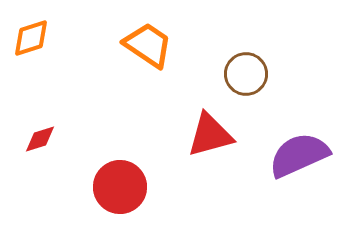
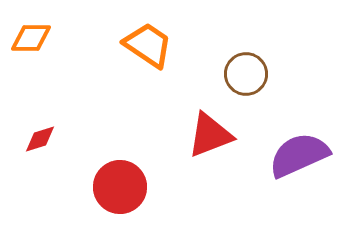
orange diamond: rotated 18 degrees clockwise
red triangle: rotated 6 degrees counterclockwise
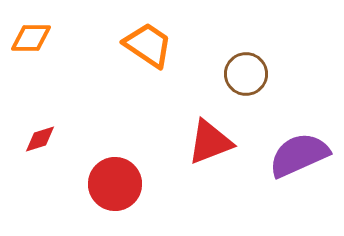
red triangle: moved 7 px down
red circle: moved 5 px left, 3 px up
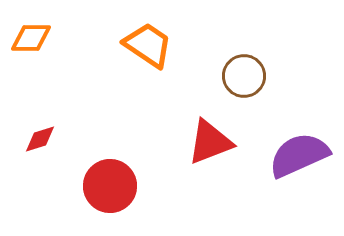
brown circle: moved 2 px left, 2 px down
red circle: moved 5 px left, 2 px down
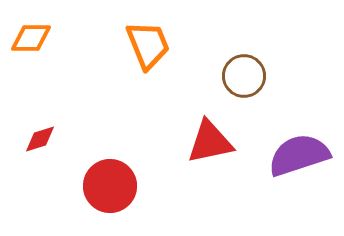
orange trapezoid: rotated 34 degrees clockwise
red triangle: rotated 9 degrees clockwise
purple semicircle: rotated 6 degrees clockwise
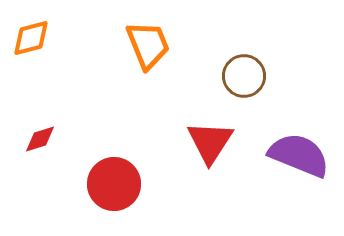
orange diamond: rotated 15 degrees counterclockwise
red triangle: rotated 45 degrees counterclockwise
purple semicircle: rotated 40 degrees clockwise
red circle: moved 4 px right, 2 px up
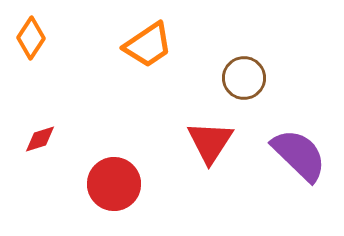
orange diamond: rotated 42 degrees counterclockwise
orange trapezoid: rotated 78 degrees clockwise
brown circle: moved 2 px down
purple semicircle: rotated 22 degrees clockwise
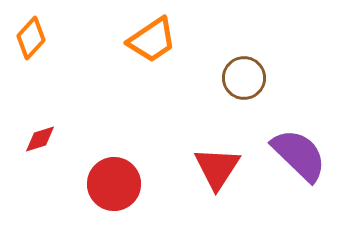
orange diamond: rotated 9 degrees clockwise
orange trapezoid: moved 4 px right, 5 px up
red triangle: moved 7 px right, 26 px down
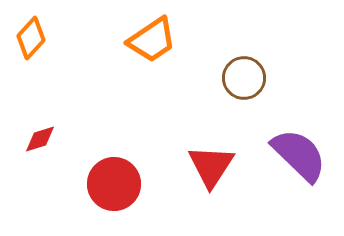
red triangle: moved 6 px left, 2 px up
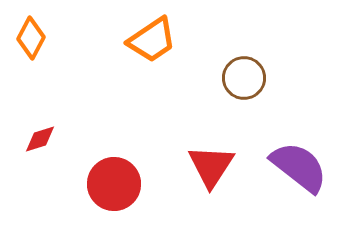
orange diamond: rotated 15 degrees counterclockwise
purple semicircle: moved 12 px down; rotated 6 degrees counterclockwise
